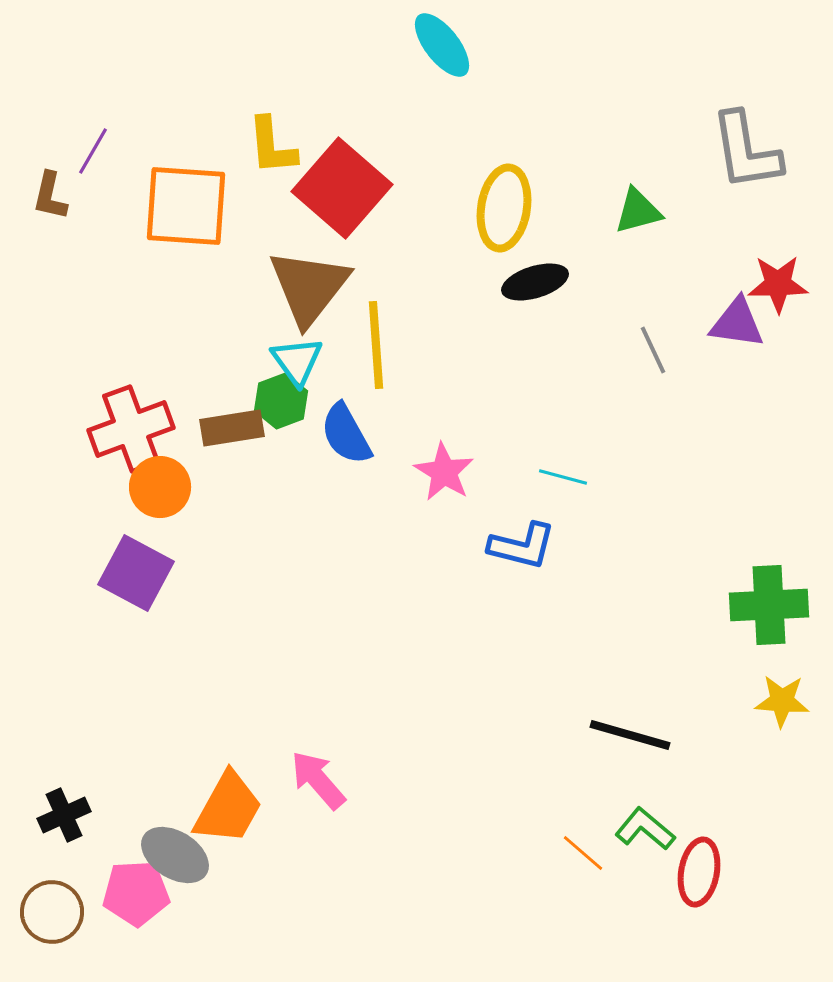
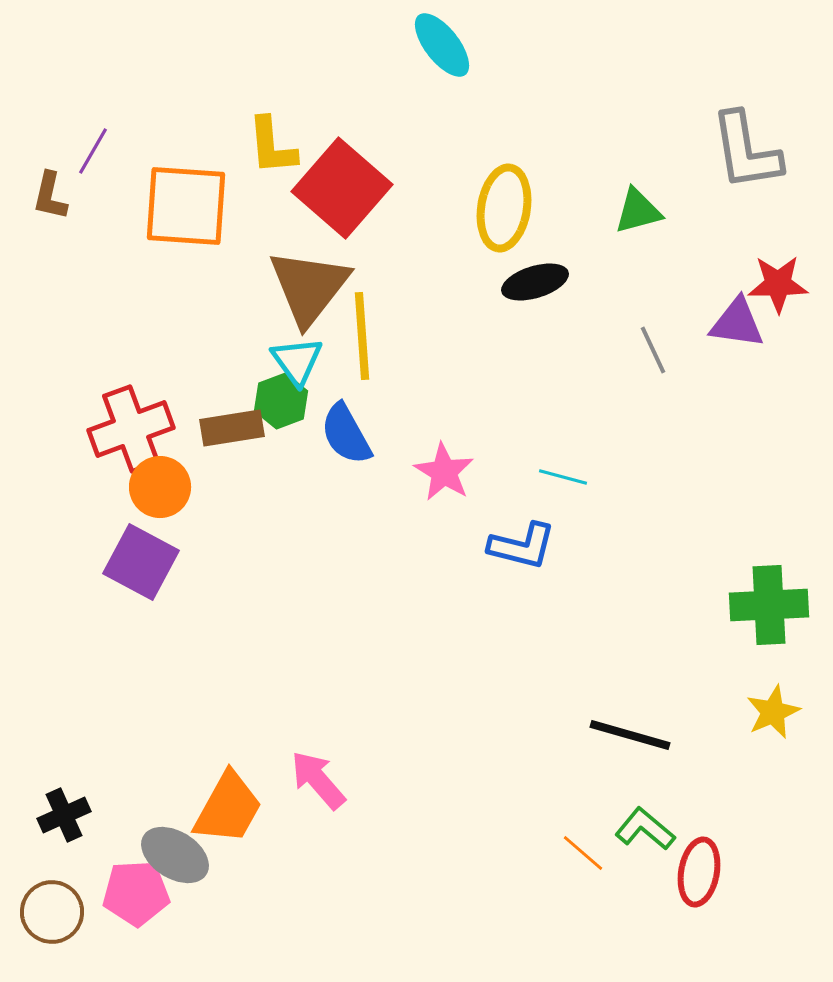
yellow line: moved 14 px left, 9 px up
purple square: moved 5 px right, 11 px up
yellow star: moved 9 px left, 11 px down; rotated 28 degrees counterclockwise
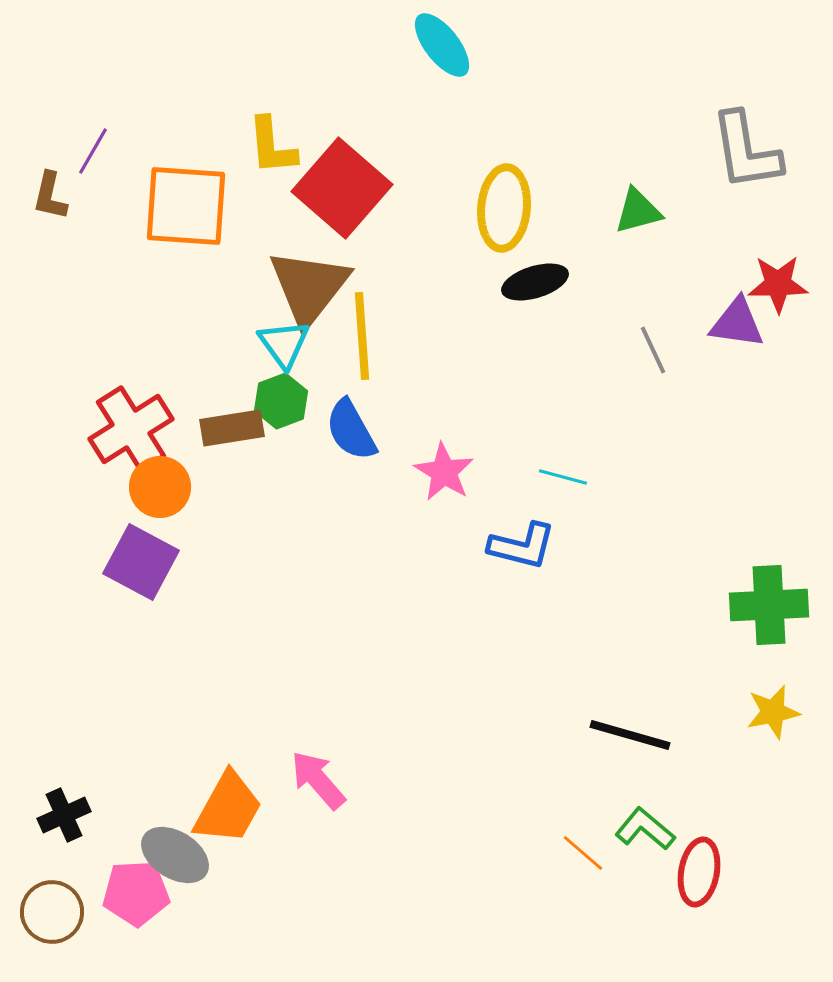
yellow ellipse: rotated 4 degrees counterclockwise
cyan triangle: moved 13 px left, 17 px up
red cross: rotated 12 degrees counterclockwise
blue semicircle: moved 5 px right, 4 px up
yellow star: rotated 12 degrees clockwise
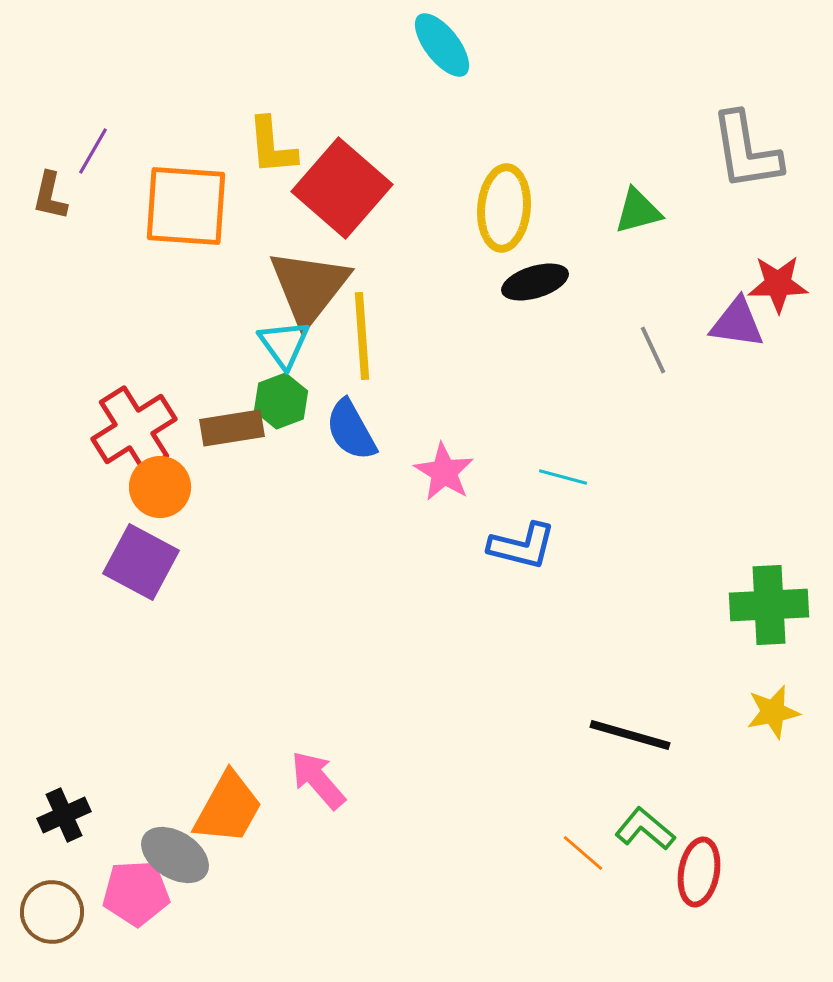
red cross: moved 3 px right
